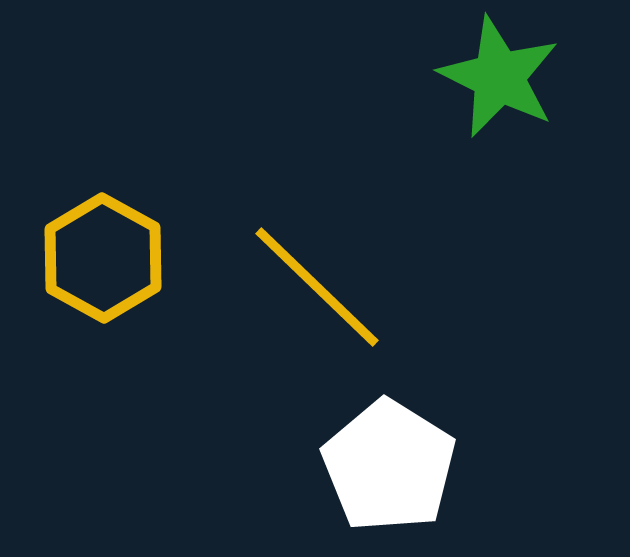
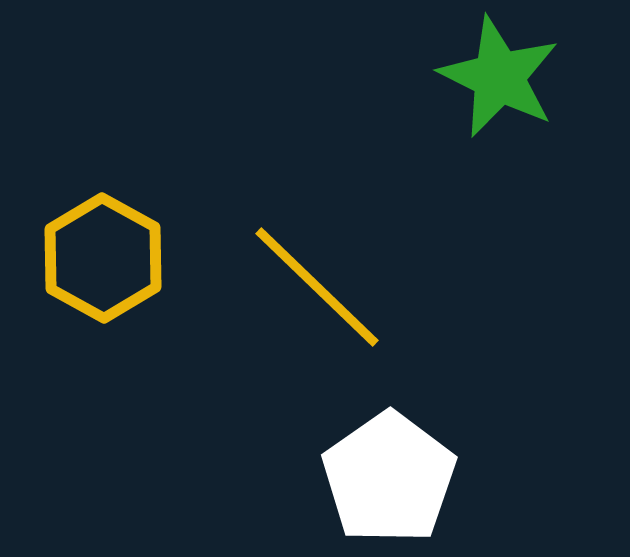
white pentagon: moved 12 px down; rotated 5 degrees clockwise
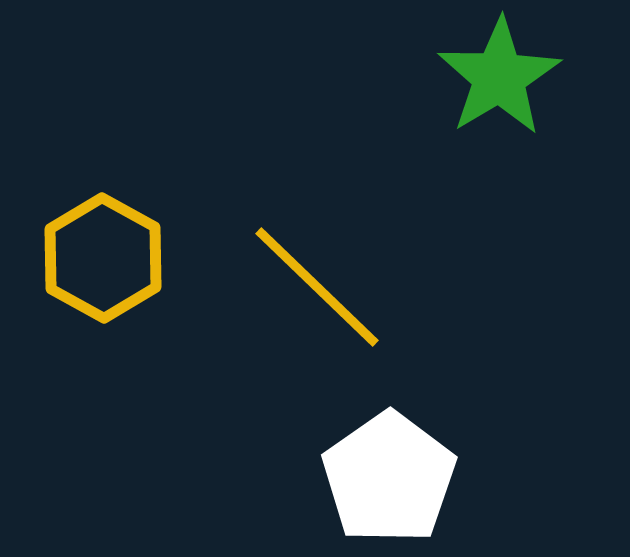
green star: rotated 15 degrees clockwise
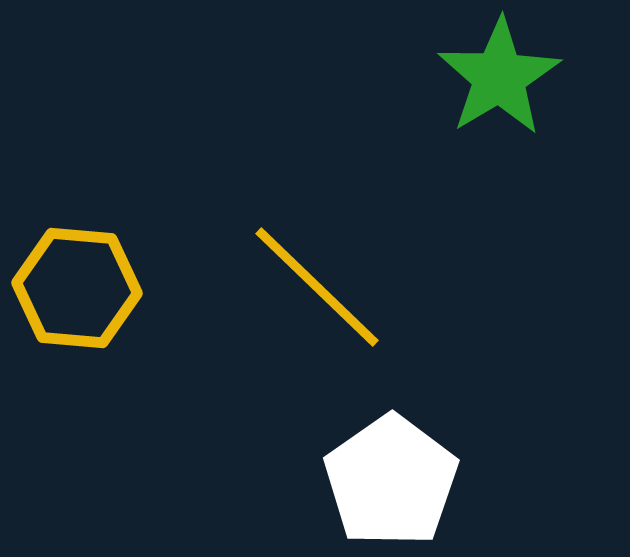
yellow hexagon: moved 26 px left, 30 px down; rotated 24 degrees counterclockwise
white pentagon: moved 2 px right, 3 px down
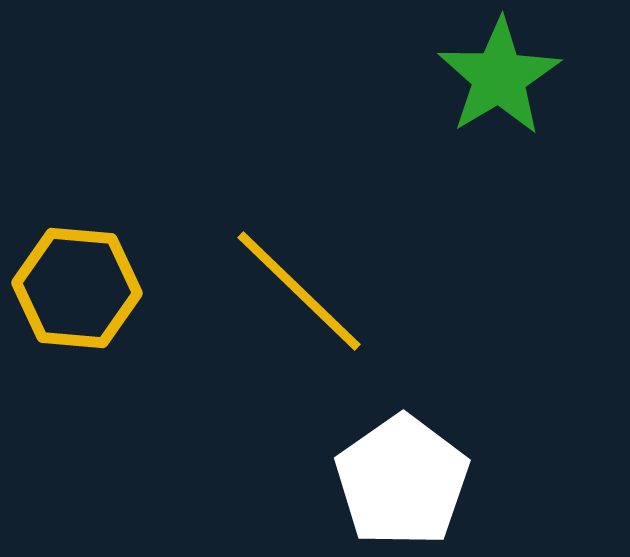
yellow line: moved 18 px left, 4 px down
white pentagon: moved 11 px right
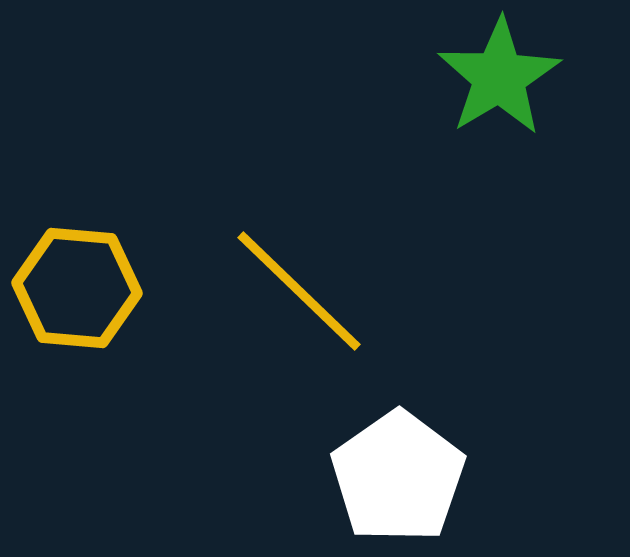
white pentagon: moved 4 px left, 4 px up
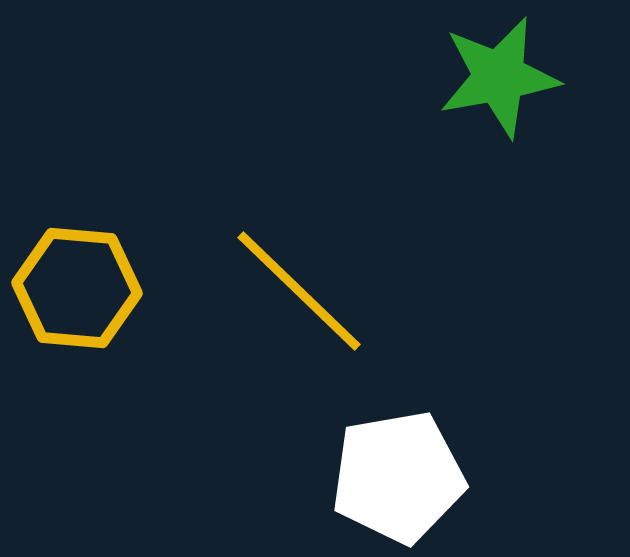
green star: rotated 21 degrees clockwise
white pentagon: rotated 25 degrees clockwise
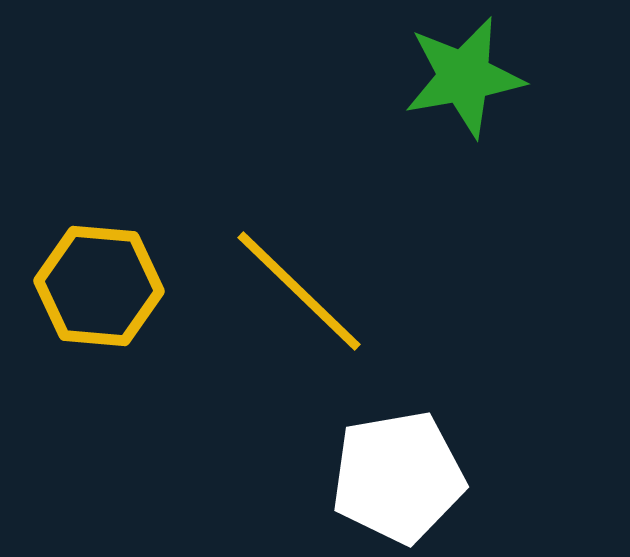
green star: moved 35 px left
yellow hexagon: moved 22 px right, 2 px up
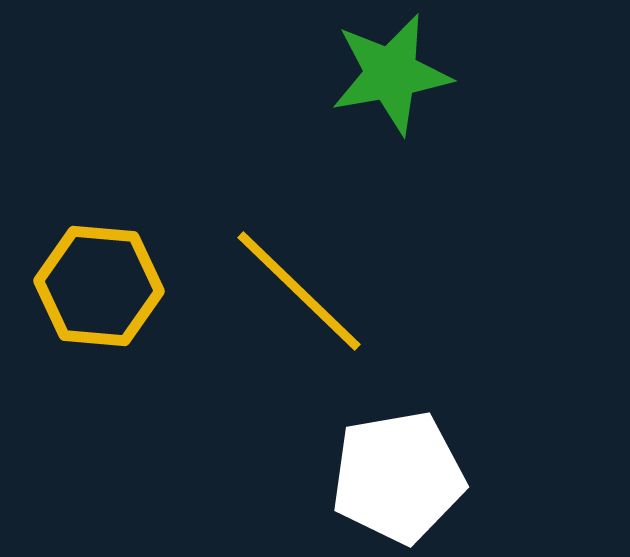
green star: moved 73 px left, 3 px up
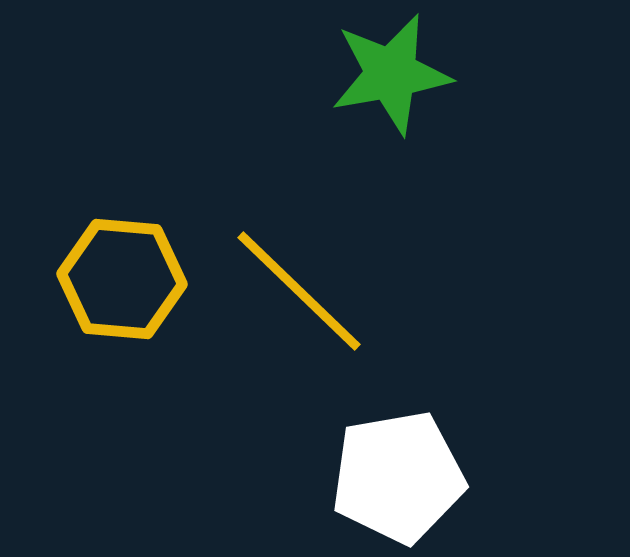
yellow hexagon: moved 23 px right, 7 px up
